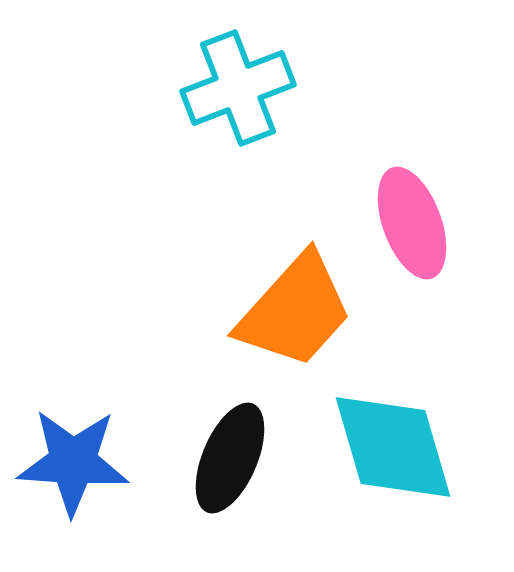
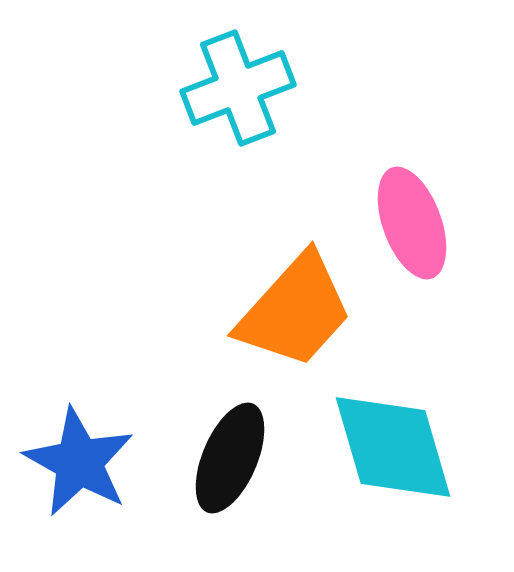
blue star: moved 6 px right; rotated 25 degrees clockwise
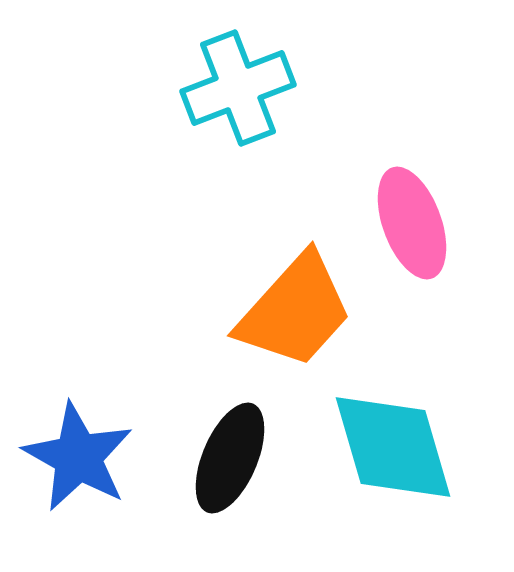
blue star: moved 1 px left, 5 px up
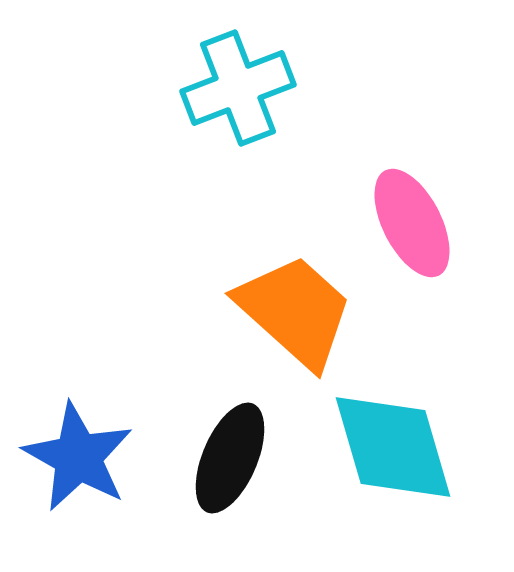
pink ellipse: rotated 7 degrees counterclockwise
orange trapezoid: rotated 90 degrees counterclockwise
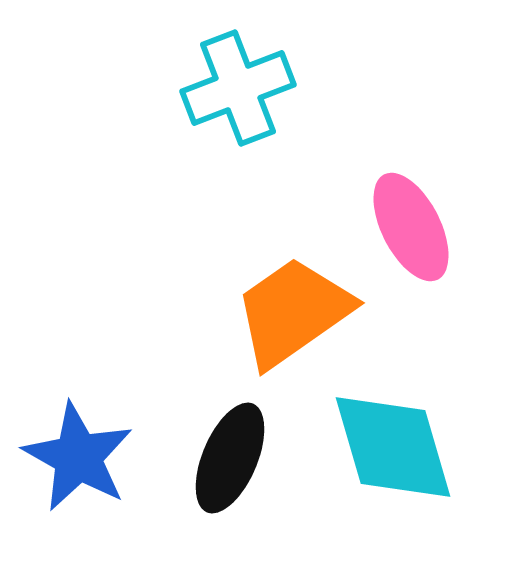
pink ellipse: moved 1 px left, 4 px down
orange trapezoid: moved 2 px left, 1 px down; rotated 77 degrees counterclockwise
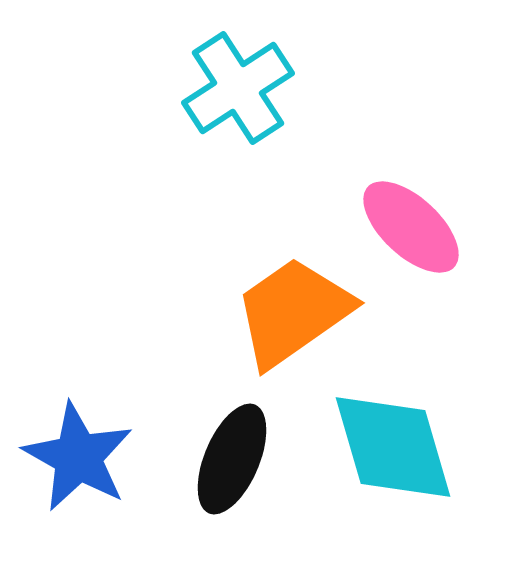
cyan cross: rotated 12 degrees counterclockwise
pink ellipse: rotated 20 degrees counterclockwise
black ellipse: moved 2 px right, 1 px down
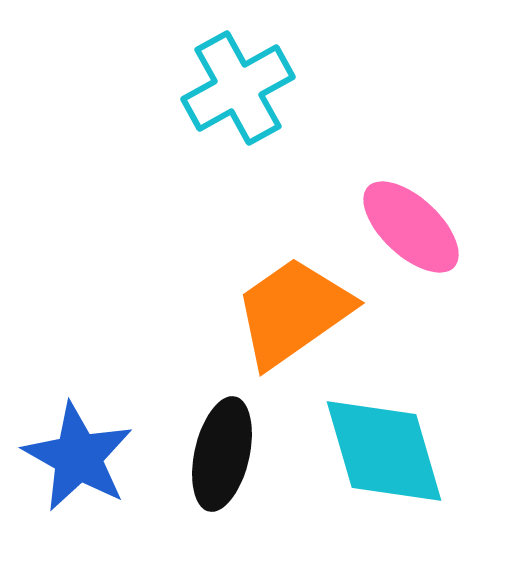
cyan cross: rotated 4 degrees clockwise
cyan diamond: moved 9 px left, 4 px down
black ellipse: moved 10 px left, 5 px up; rotated 10 degrees counterclockwise
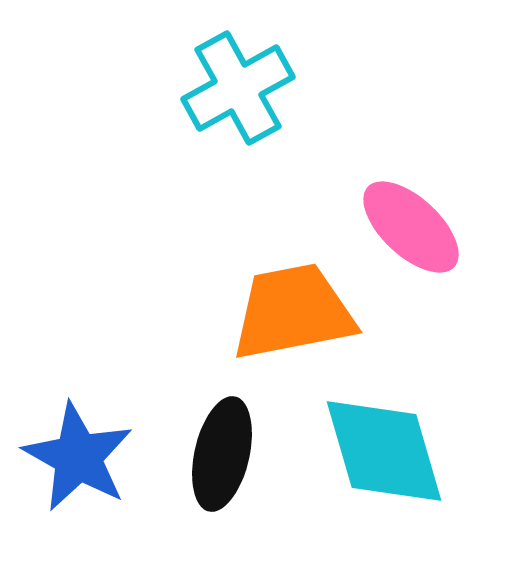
orange trapezoid: rotated 24 degrees clockwise
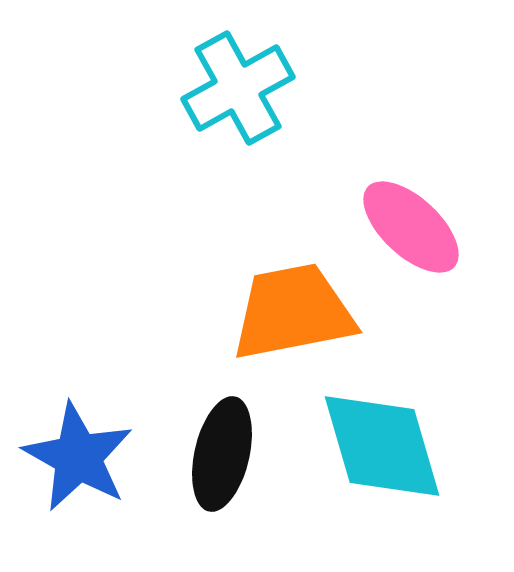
cyan diamond: moved 2 px left, 5 px up
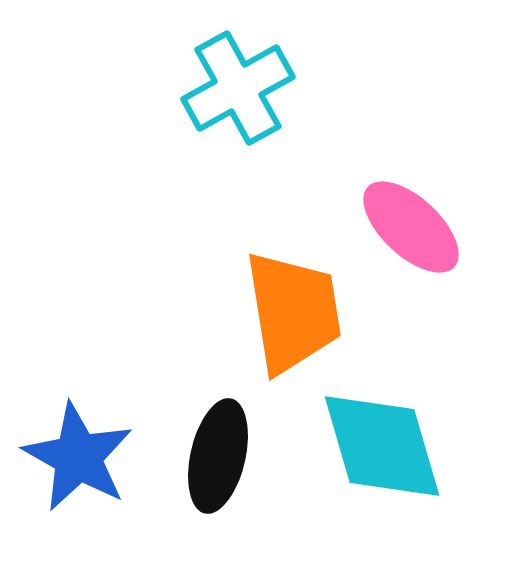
orange trapezoid: rotated 92 degrees clockwise
black ellipse: moved 4 px left, 2 px down
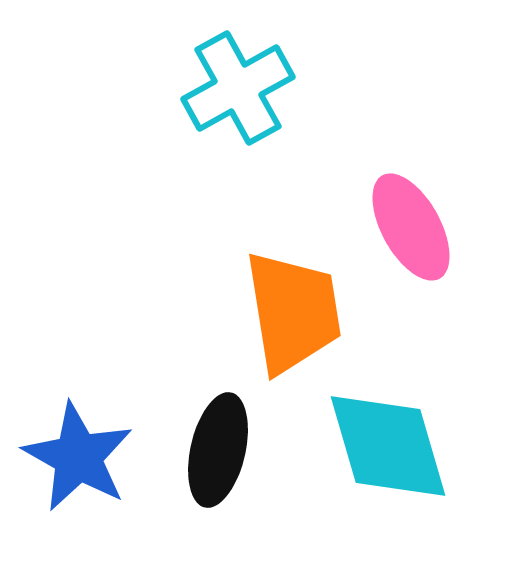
pink ellipse: rotated 18 degrees clockwise
cyan diamond: moved 6 px right
black ellipse: moved 6 px up
